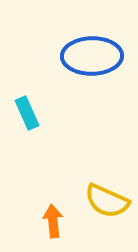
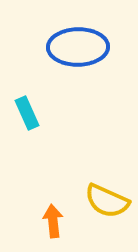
blue ellipse: moved 14 px left, 9 px up
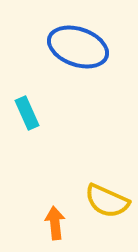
blue ellipse: rotated 20 degrees clockwise
orange arrow: moved 2 px right, 2 px down
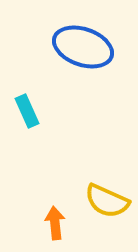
blue ellipse: moved 5 px right
cyan rectangle: moved 2 px up
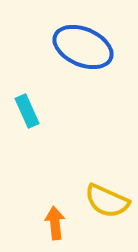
blue ellipse: rotated 4 degrees clockwise
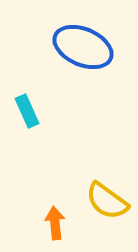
yellow semicircle: rotated 12 degrees clockwise
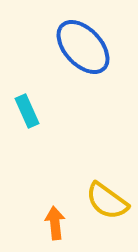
blue ellipse: rotated 24 degrees clockwise
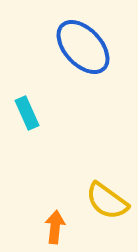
cyan rectangle: moved 2 px down
orange arrow: moved 4 px down; rotated 12 degrees clockwise
